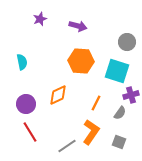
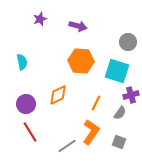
gray circle: moved 1 px right
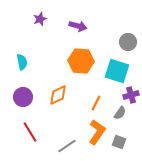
purple circle: moved 3 px left, 7 px up
orange L-shape: moved 6 px right
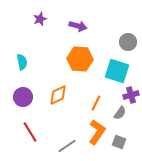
orange hexagon: moved 1 px left, 2 px up
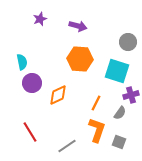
purple circle: moved 9 px right, 14 px up
orange L-shape: moved 2 px up; rotated 15 degrees counterclockwise
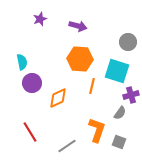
orange diamond: moved 3 px down
orange line: moved 4 px left, 17 px up; rotated 14 degrees counterclockwise
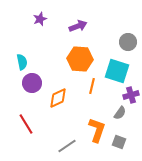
purple arrow: rotated 36 degrees counterclockwise
red line: moved 4 px left, 8 px up
